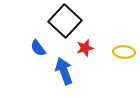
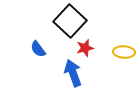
black square: moved 5 px right
blue semicircle: moved 1 px down
blue arrow: moved 9 px right, 2 px down
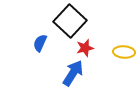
blue semicircle: moved 2 px right, 6 px up; rotated 60 degrees clockwise
blue arrow: rotated 52 degrees clockwise
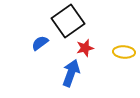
black square: moved 2 px left; rotated 12 degrees clockwise
blue semicircle: rotated 30 degrees clockwise
blue arrow: moved 2 px left; rotated 12 degrees counterclockwise
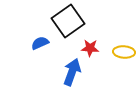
blue semicircle: rotated 12 degrees clockwise
red star: moved 5 px right; rotated 18 degrees clockwise
blue arrow: moved 1 px right, 1 px up
